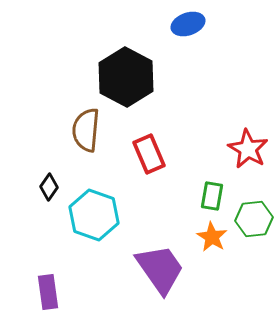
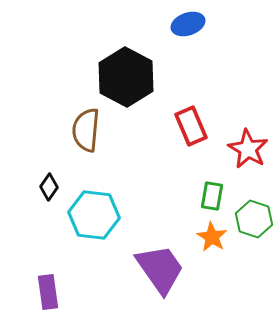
red rectangle: moved 42 px right, 28 px up
cyan hexagon: rotated 12 degrees counterclockwise
green hexagon: rotated 24 degrees clockwise
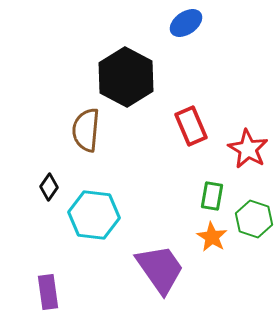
blue ellipse: moved 2 px left, 1 px up; rotated 16 degrees counterclockwise
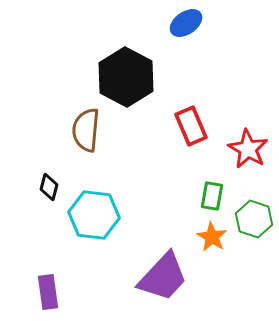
black diamond: rotated 20 degrees counterclockwise
purple trapezoid: moved 3 px right, 8 px down; rotated 78 degrees clockwise
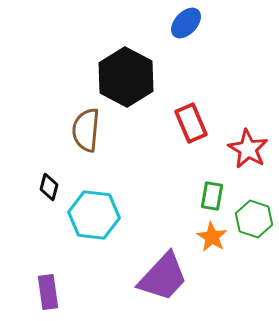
blue ellipse: rotated 12 degrees counterclockwise
red rectangle: moved 3 px up
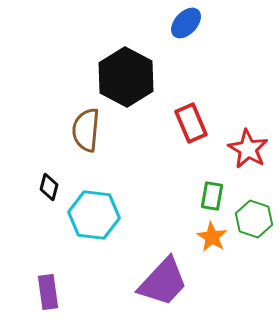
purple trapezoid: moved 5 px down
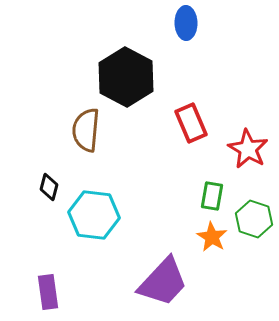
blue ellipse: rotated 44 degrees counterclockwise
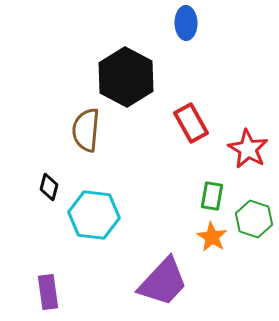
red rectangle: rotated 6 degrees counterclockwise
